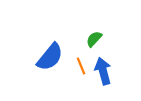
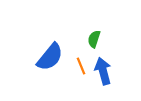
green semicircle: rotated 24 degrees counterclockwise
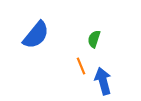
blue semicircle: moved 14 px left, 22 px up
blue arrow: moved 10 px down
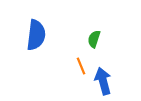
blue semicircle: rotated 32 degrees counterclockwise
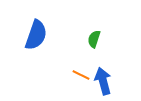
blue semicircle: rotated 12 degrees clockwise
orange line: moved 9 px down; rotated 42 degrees counterclockwise
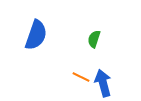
orange line: moved 2 px down
blue arrow: moved 2 px down
